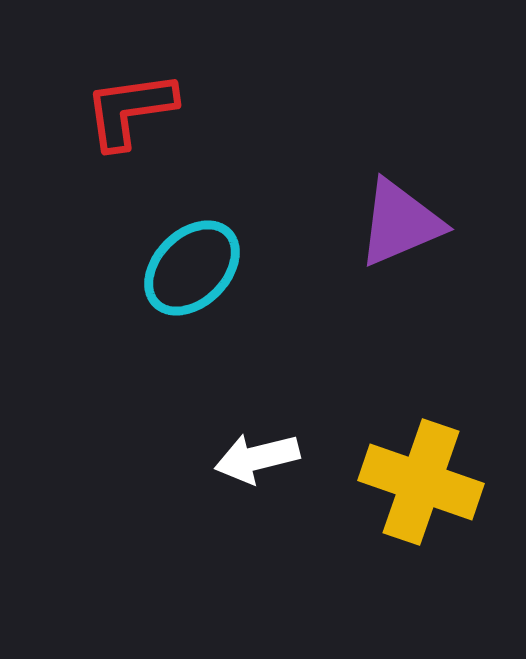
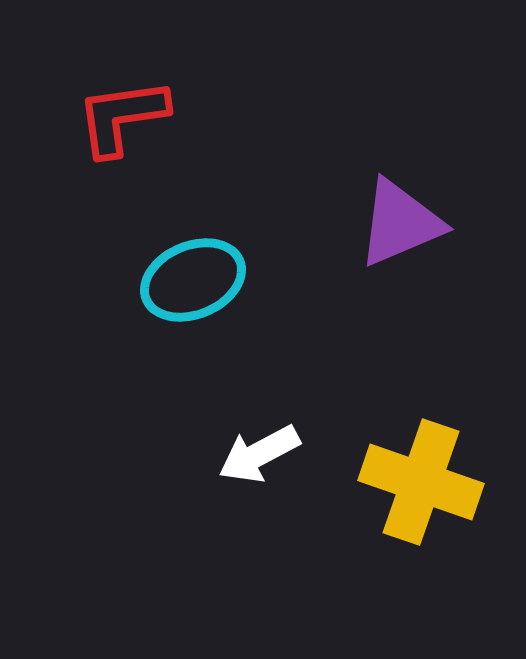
red L-shape: moved 8 px left, 7 px down
cyan ellipse: moved 1 px right, 12 px down; rotated 22 degrees clockwise
white arrow: moved 2 px right, 4 px up; rotated 14 degrees counterclockwise
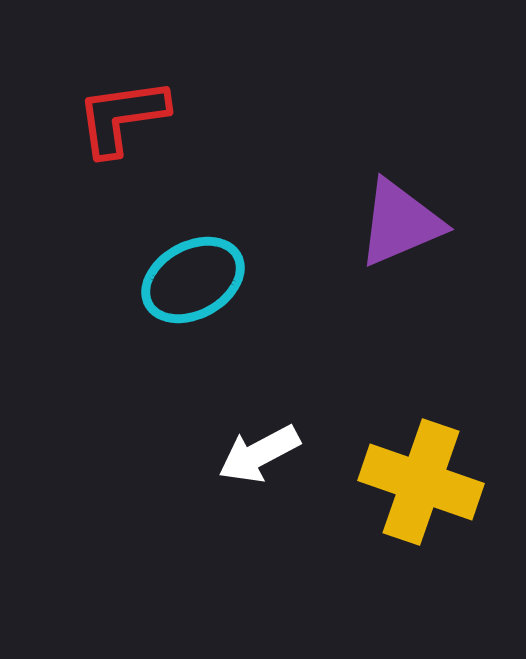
cyan ellipse: rotated 6 degrees counterclockwise
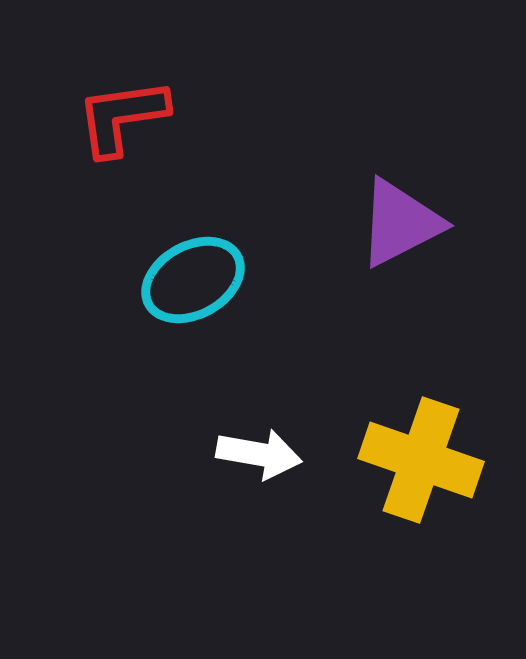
purple triangle: rotated 4 degrees counterclockwise
white arrow: rotated 142 degrees counterclockwise
yellow cross: moved 22 px up
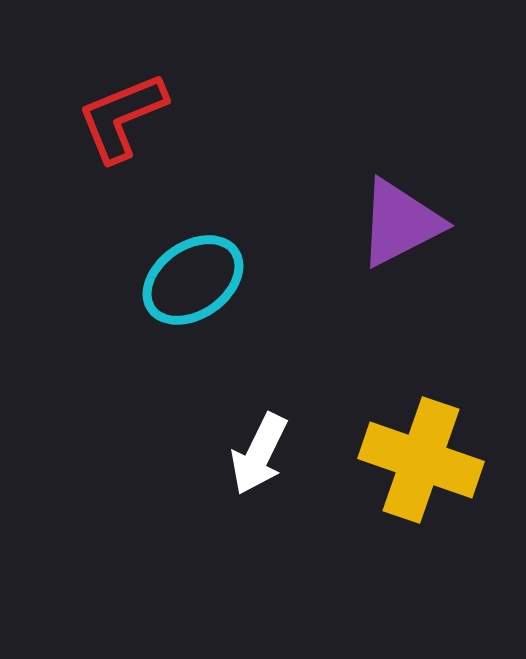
red L-shape: rotated 14 degrees counterclockwise
cyan ellipse: rotated 6 degrees counterclockwise
white arrow: rotated 106 degrees clockwise
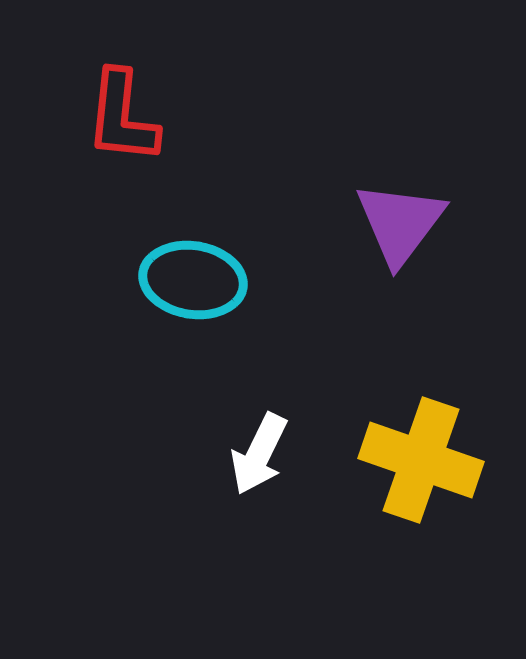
red L-shape: rotated 62 degrees counterclockwise
purple triangle: rotated 26 degrees counterclockwise
cyan ellipse: rotated 44 degrees clockwise
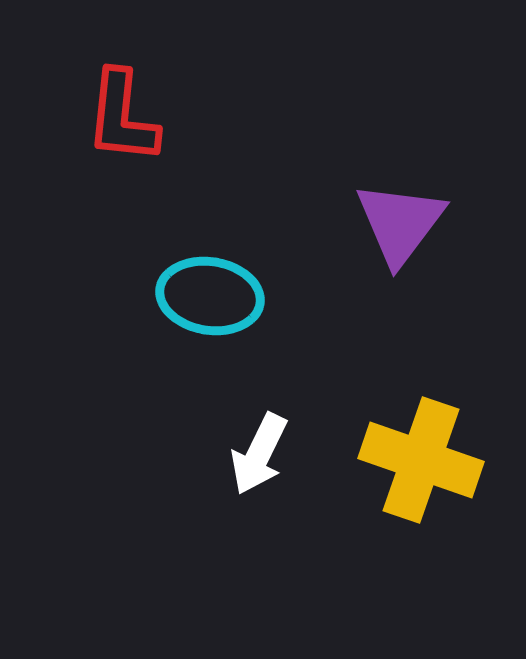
cyan ellipse: moved 17 px right, 16 px down
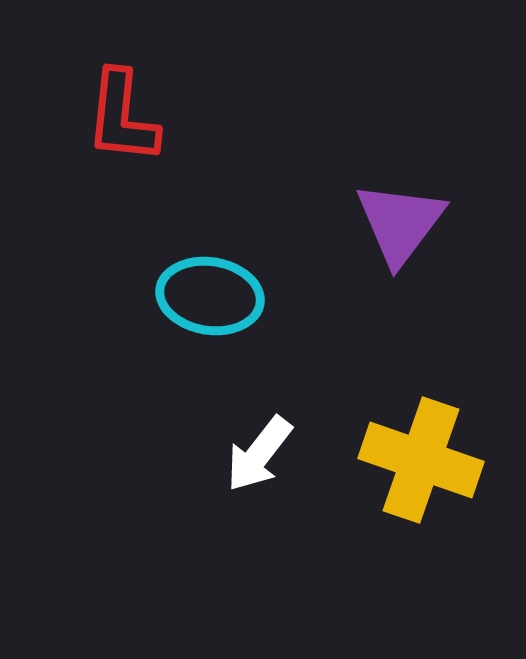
white arrow: rotated 12 degrees clockwise
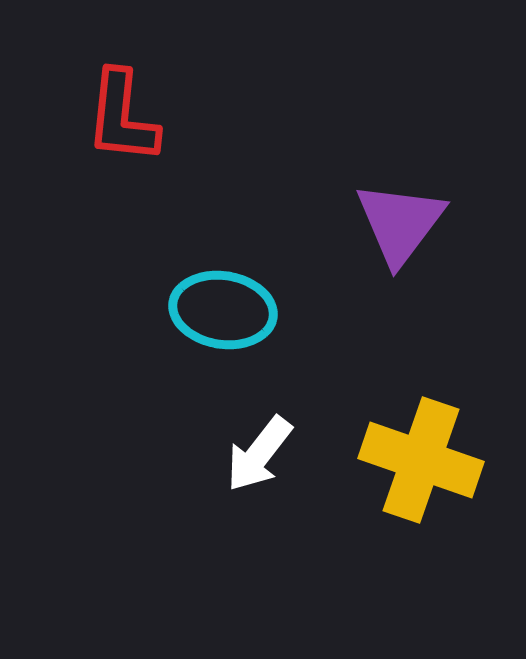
cyan ellipse: moved 13 px right, 14 px down
